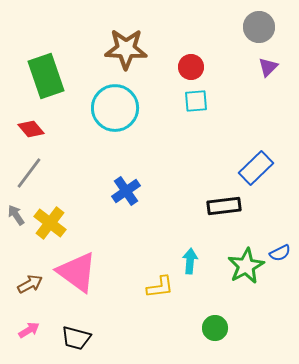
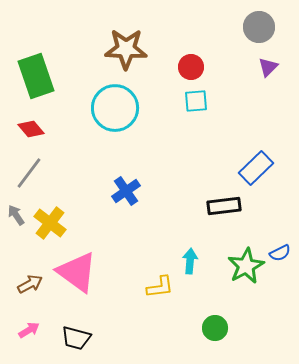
green rectangle: moved 10 px left
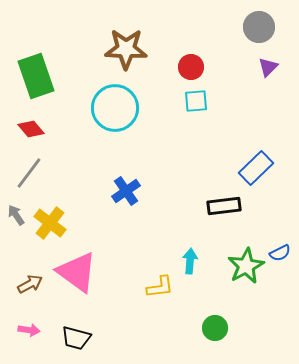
pink arrow: rotated 40 degrees clockwise
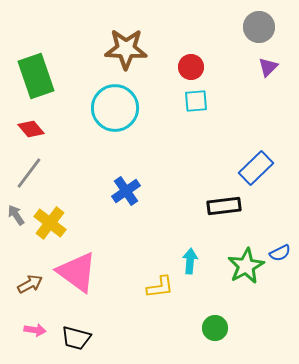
pink arrow: moved 6 px right
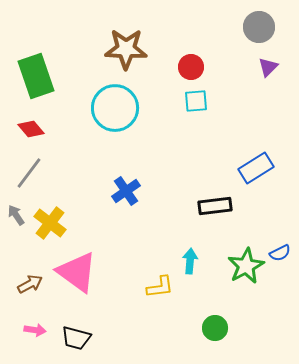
blue rectangle: rotated 12 degrees clockwise
black rectangle: moved 9 px left
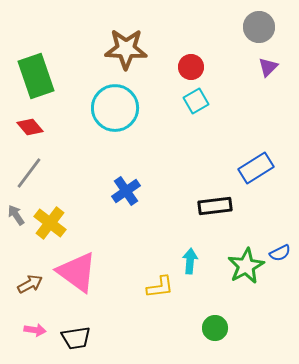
cyan square: rotated 25 degrees counterclockwise
red diamond: moved 1 px left, 2 px up
black trapezoid: rotated 24 degrees counterclockwise
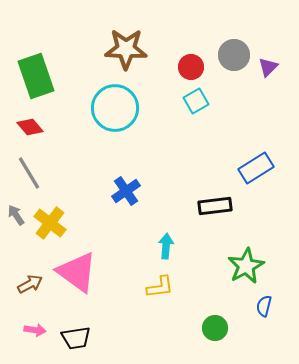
gray circle: moved 25 px left, 28 px down
gray line: rotated 68 degrees counterclockwise
blue semicircle: moved 16 px left, 53 px down; rotated 130 degrees clockwise
cyan arrow: moved 24 px left, 15 px up
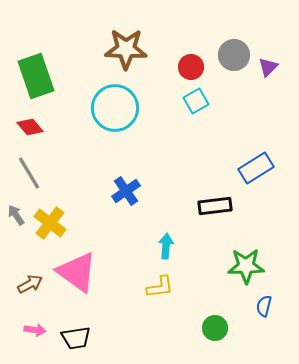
green star: rotated 27 degrees clockwise
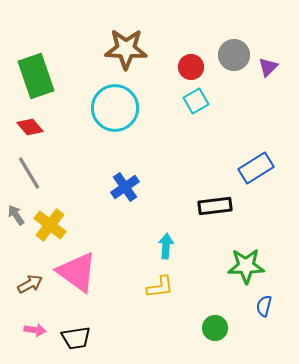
blue cross: moved 1 px left, 4 px up
yellow cross: moved 2 px down
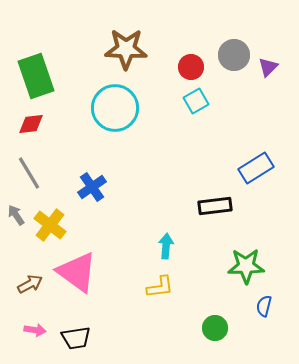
red diamond: moved 1 px right, 3 px up; rotated 56 degrees counterclockwise
blue cross: moved 33 px left
